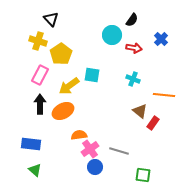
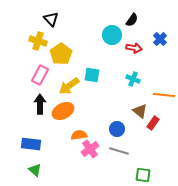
blue cross: moved 1 px left
blue circle: moved 22 px right, 38 px up
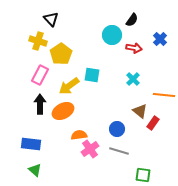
cyan cross: rotated 24 degrees clockwise
